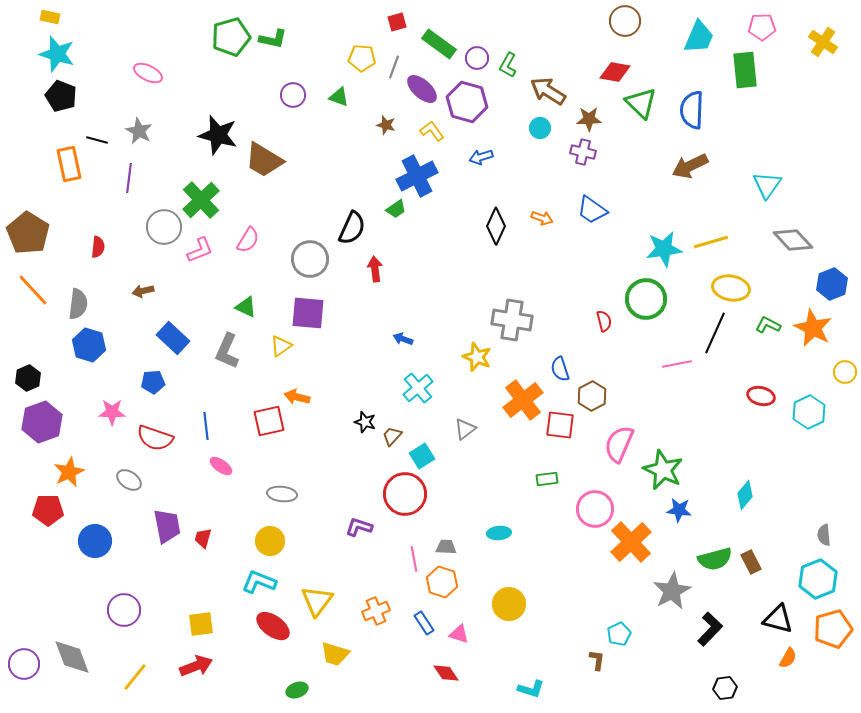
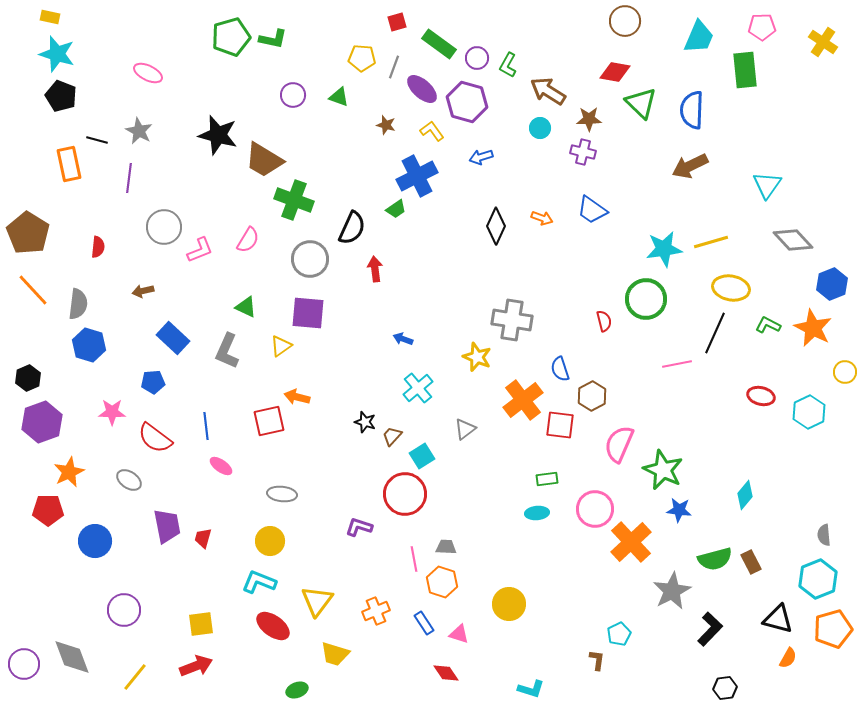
green cross at (201, 200): moved 93 px right; rotated 27 degrees counterclockwise
red semicircle at (155, 438): rotated 18 degrees clockwise
cyan ellipse at (499, 533): moved 38 px right, 20 px up
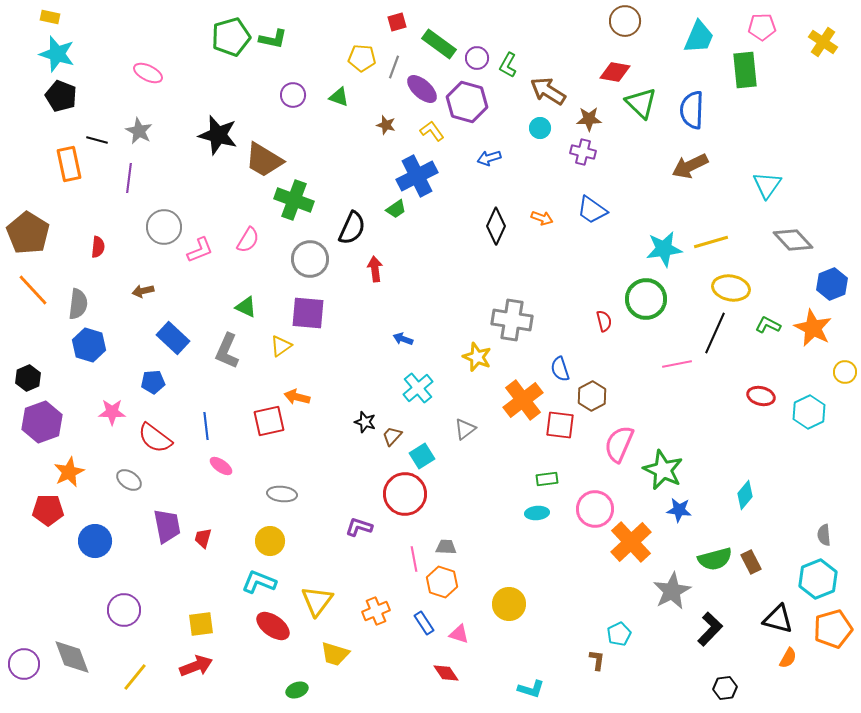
blue arrow at (481, 157): moved 8 px right, 1 px down
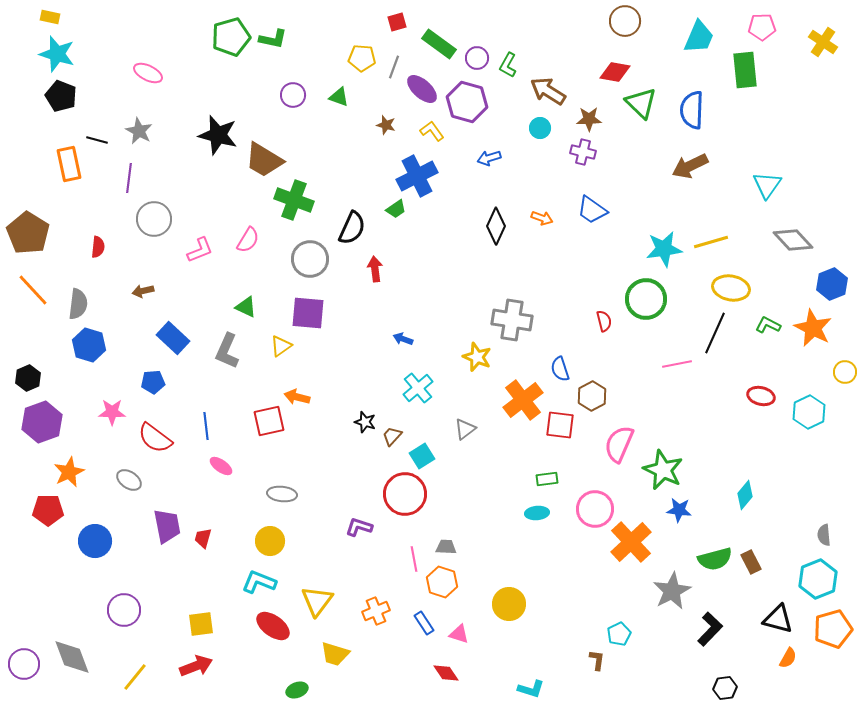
gray circle at (164, 227): moved 10 px left, 8 px up
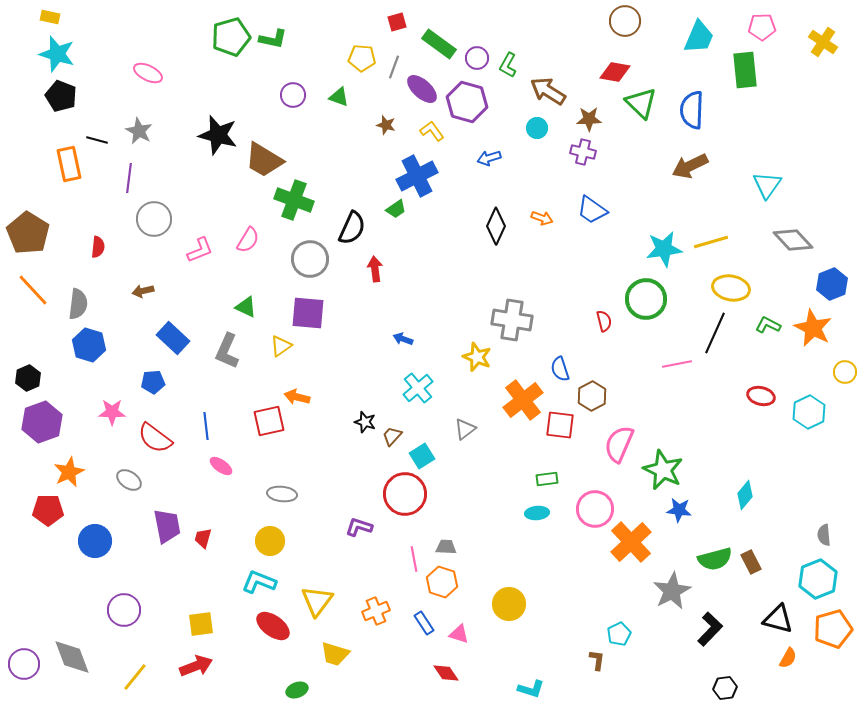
cyan circle at (540, 128): moved 3 px left
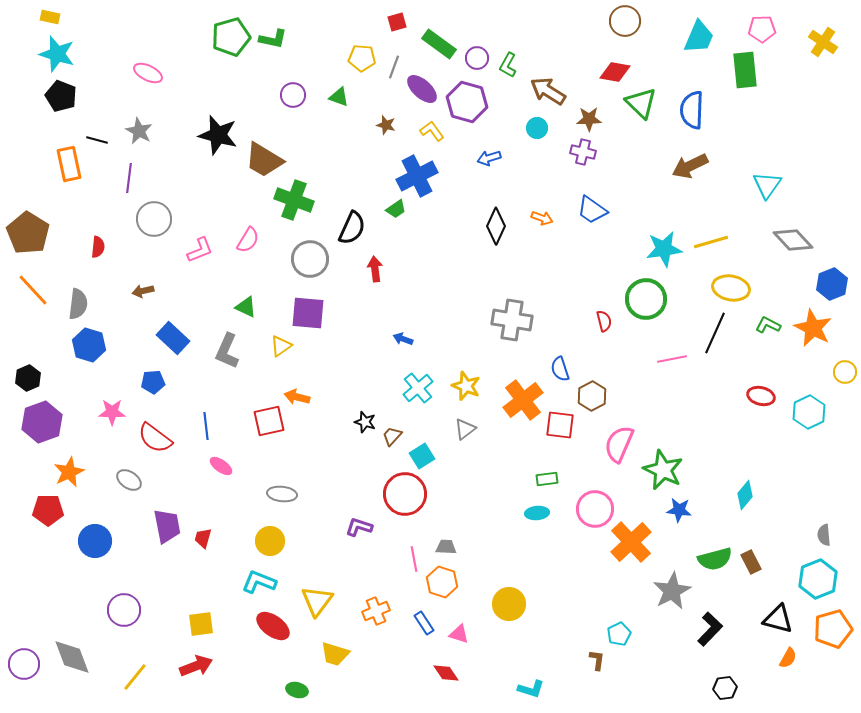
pink pentagon at (762, 27): moved 2 px down
yellow star at (477, 357): moved 11 px left, 29 px down
pink line at (677, 364): moved 5 px left, 5 px up
green ellipse at (297, 690): rotated 35 degrees clockwise
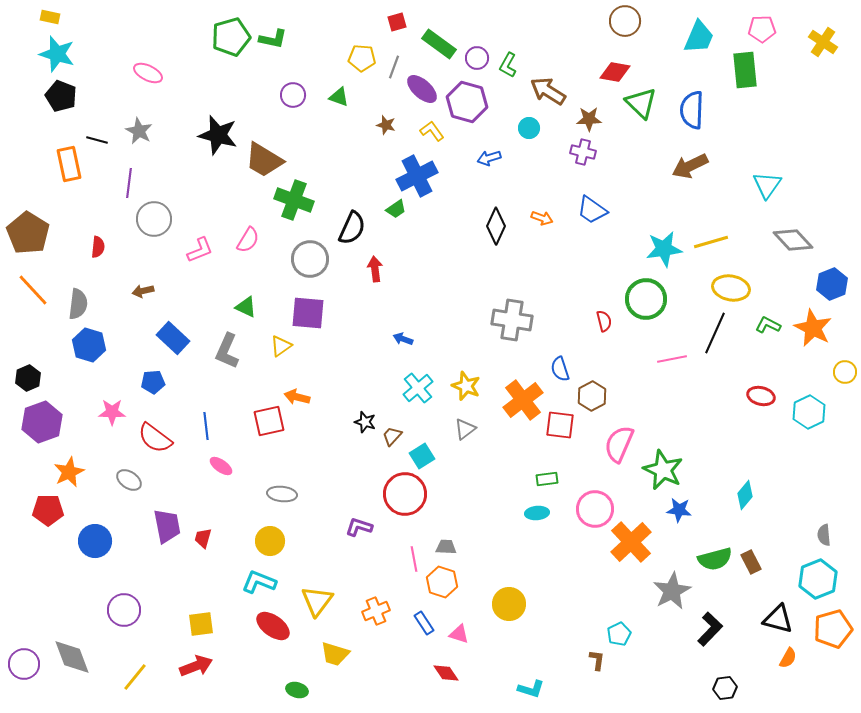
cyan circle at (537, 128): moved 8 px left
purple line at (129, 178): moved 5 px down
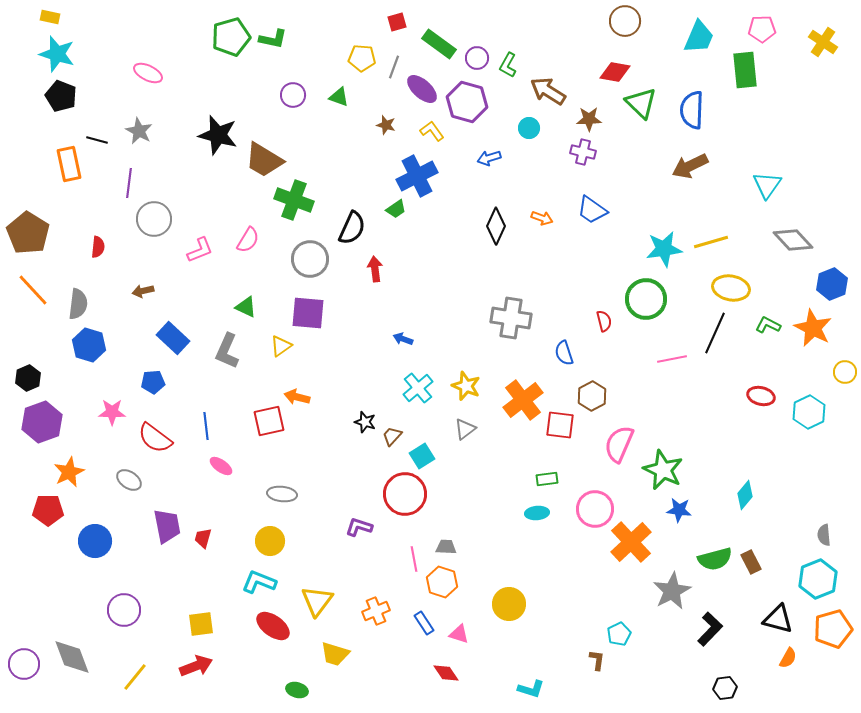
gray cross at (512, 320): moved 1 px left, 2 px up
blue semicircle at (560, 369): moved 4 px right, 16 px up
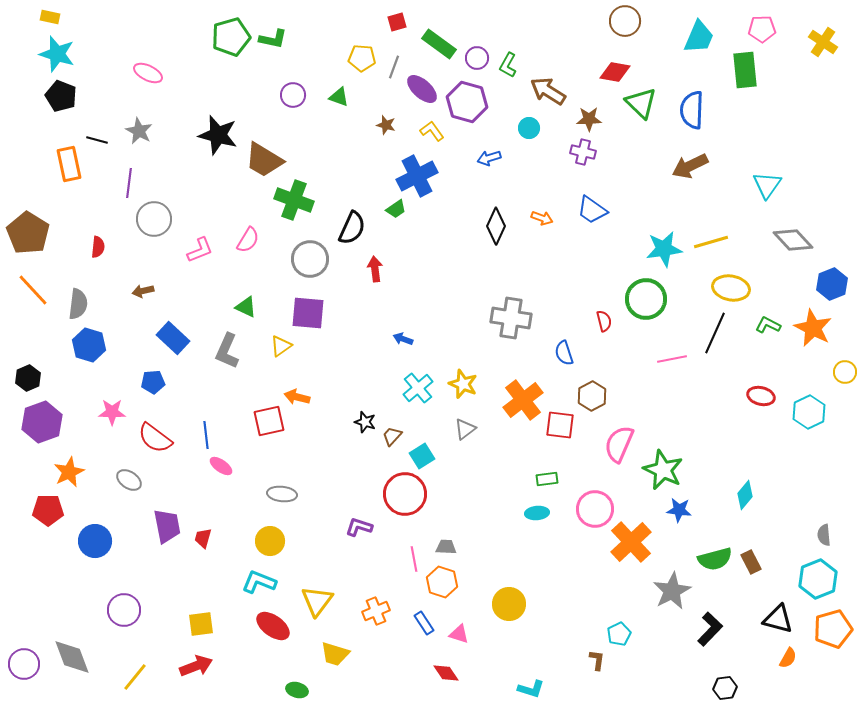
yellow star at (466, 386): moved 3 px left, 2 px up
blue line at (206, 426): moved 9 px down
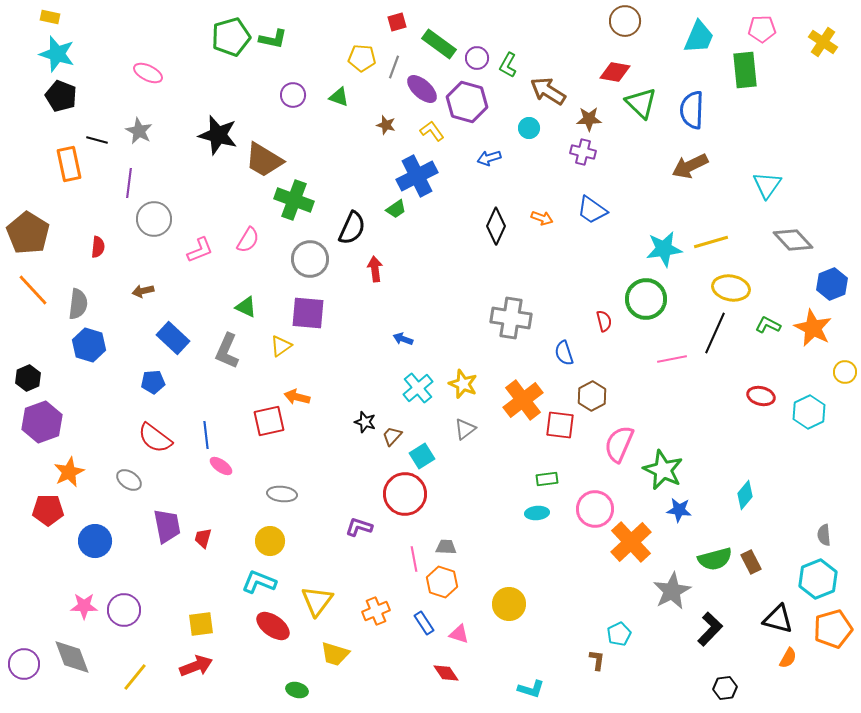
pink star at (112, 412): moved 28 px left, 194 px down
